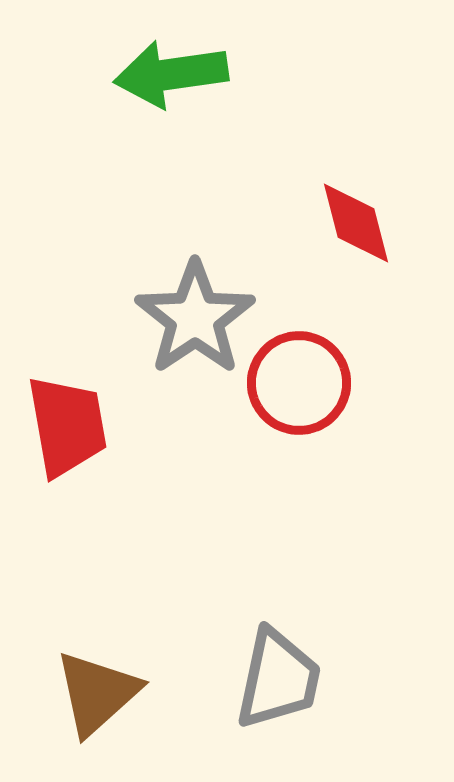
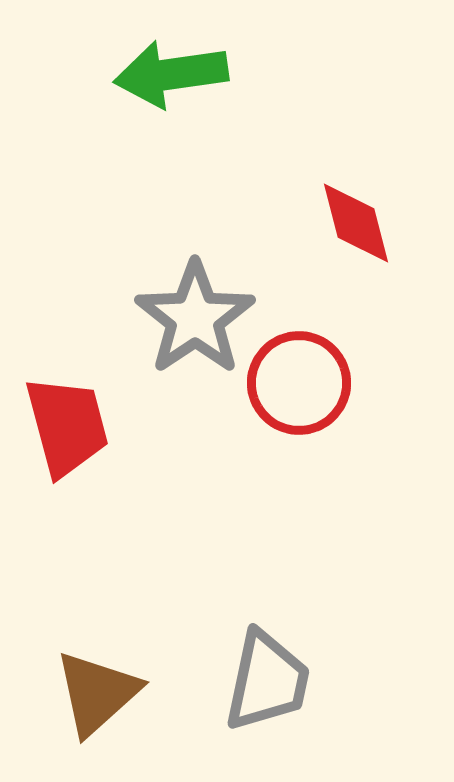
red trapezoid: rotated 5 degrees counterclockwise
gray trapezoid: moved 11 px left, 2 px down
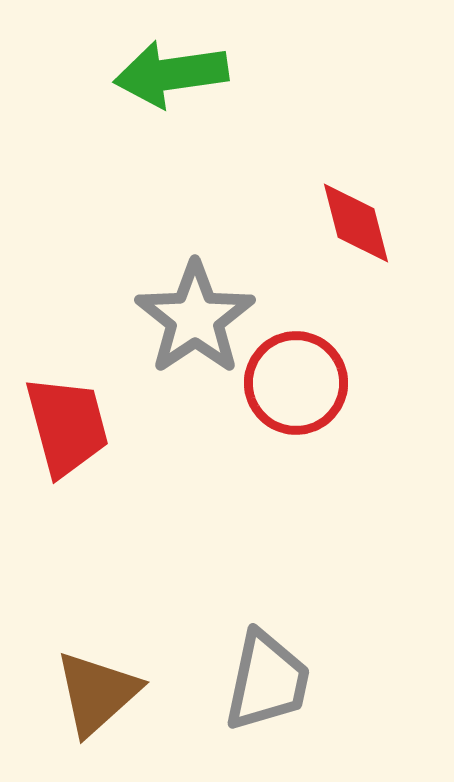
red circle: moved 3 px left
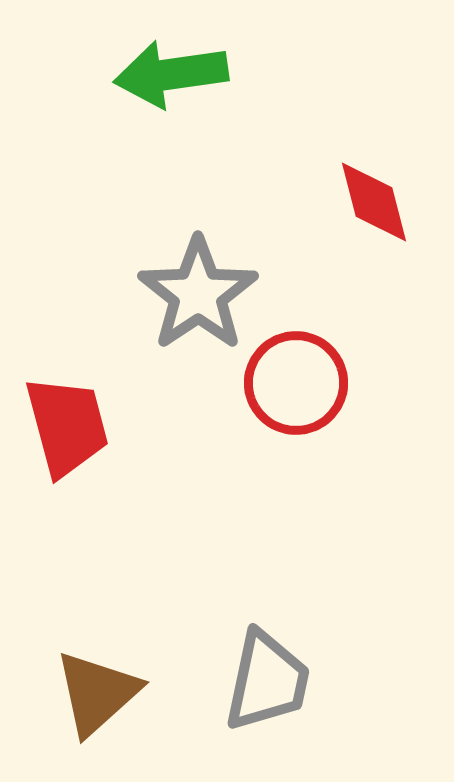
red diamond: moved 18 px right, 21 px up
gray star: moved 3 px right, 24 px up
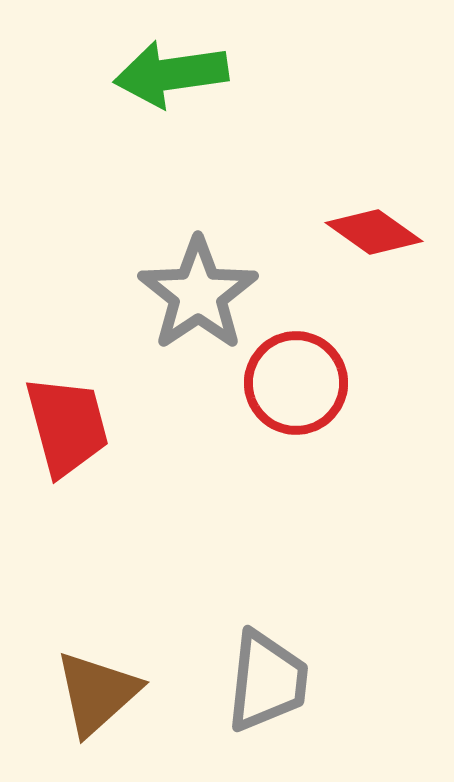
red diamond: moved 30 px down; rotated 40 degrees counterclockwise
gray trapezoid: rotated 6 degrees counterclockwise
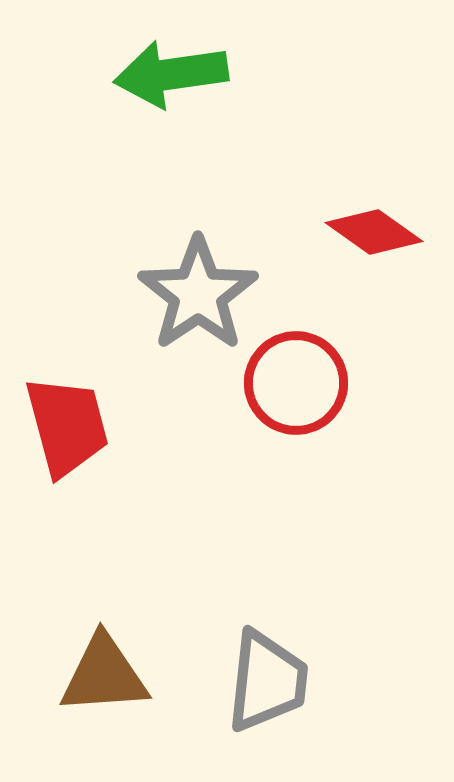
brown triangle: moved 7 px right, 18 px up; rotated 38 degrees clockwise
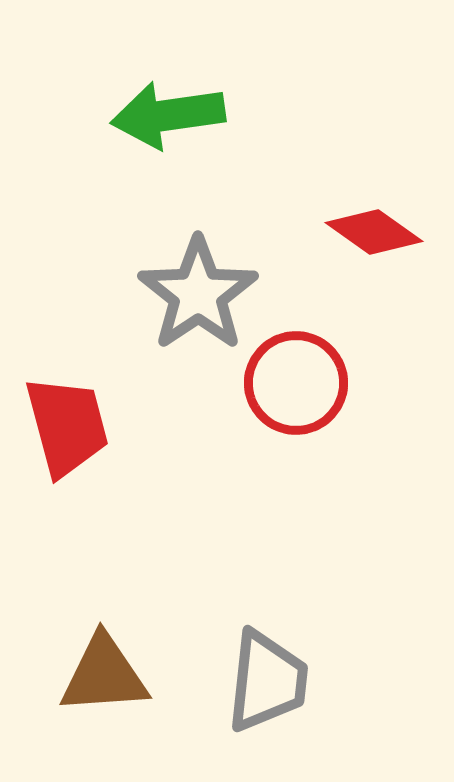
green arrow: moved 3 px left, 41 px down
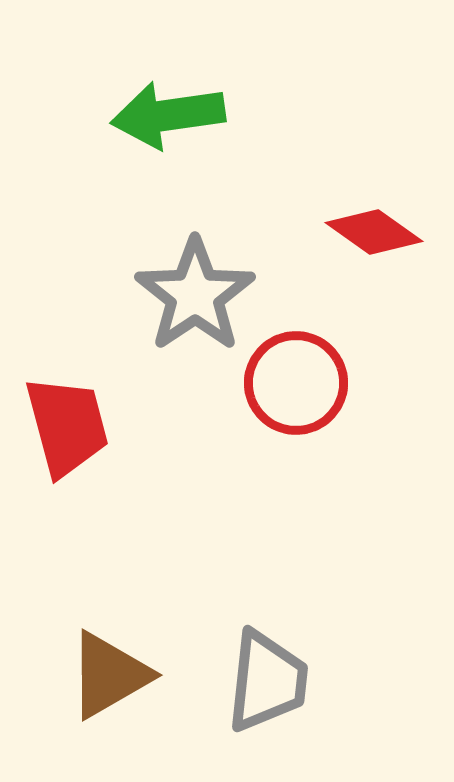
gray star: moved 3 px left, 1 px down
brown triangle: moved 5 px right; rotated 26 degrees counterclockwise
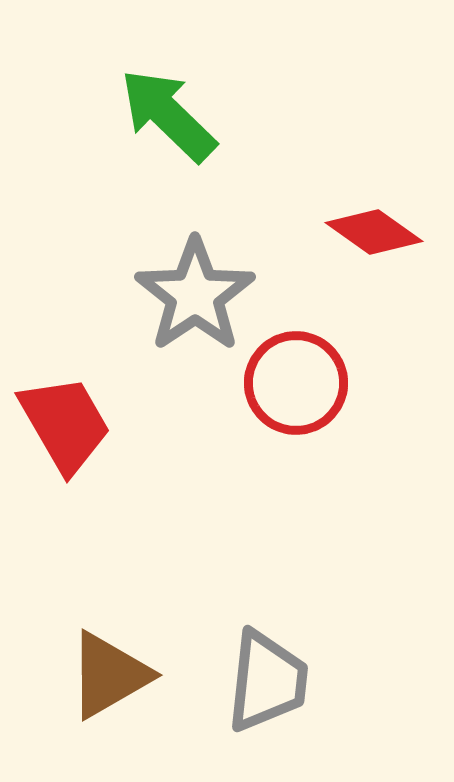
green arrow: rotated 52 degrees clockwise
red trapezoid: moved 2 px left, 2 px up; rotated 15 degrees counterclockwise
